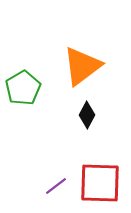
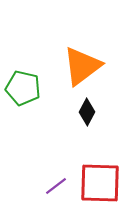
green pentagon: rotated 28 degrees counterclockwise
black diamond: moved 3 px up
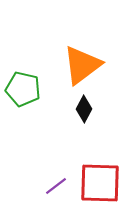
orange triangle: moved 1 px up
green pentagon: moved 1 px down
black diamond: moved 3 px left, 3 px up
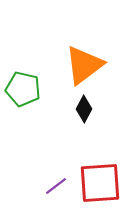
orange triangle: moved 2 px right
red square: rotated 6 degrees counterclockwise
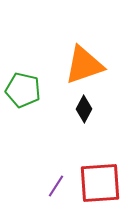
orange triangle: rotated 18 degrees clockwise
green pentagon: moved 1 px down
purple line: rotated 20 degrees counterclockwise
